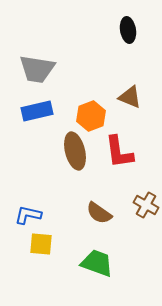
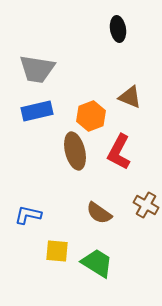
black ellipse: moved 10 px left, 1 px up
red L-shape: rotated 36 degrees clockwise
yellow square: moved 16 px right, 7 px down
green trapezoid: rotated 12 degrees clockwise
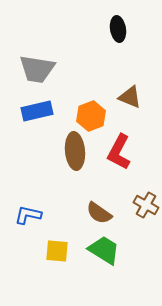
brown ellipse: rotated 9 degrees clockwise
green trapezoid: moved 7 px right, 13 px up
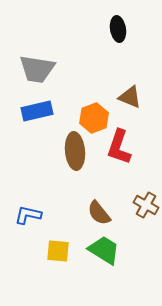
orange hexagon: moved 3 px right, 2 px down
red L-shape: moved 5 px up; rotated 9 degrees counterclockwise
brown semicircle: rotated 16 degrees clockwise
yellow square: moved 1 px right
